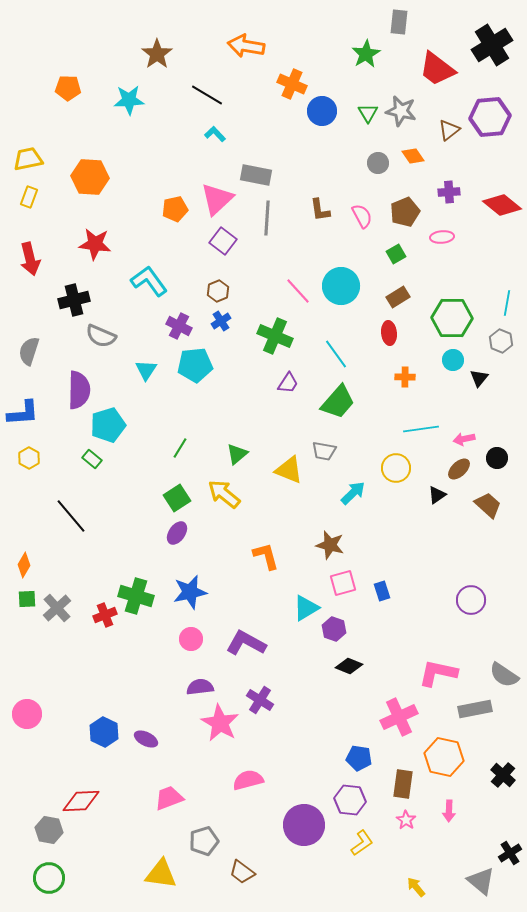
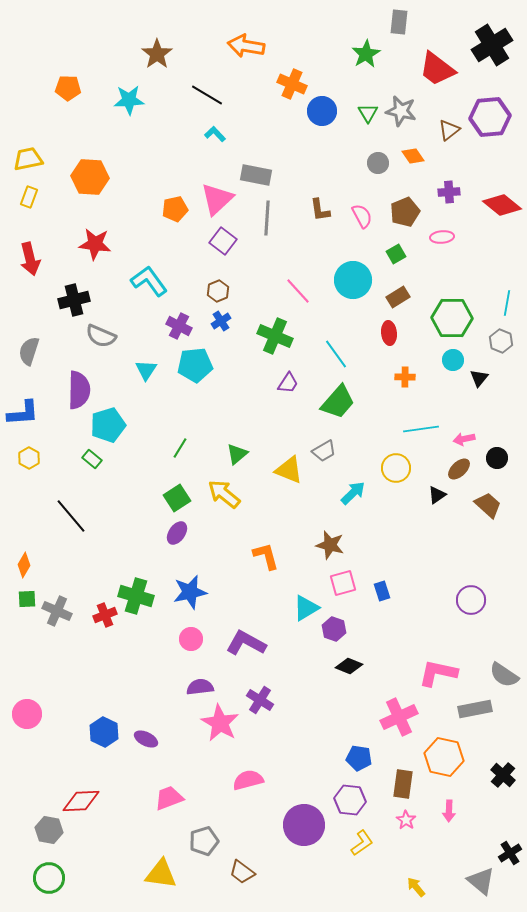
cyan circle at (341, 286): moved 12 px right, 6 px up
gray trapezoid at (324, 451): rotated 40 degrees counterclockwise
gray cross at (57, 608): moved 3 px down; rotated 24 degrees counterclockwise
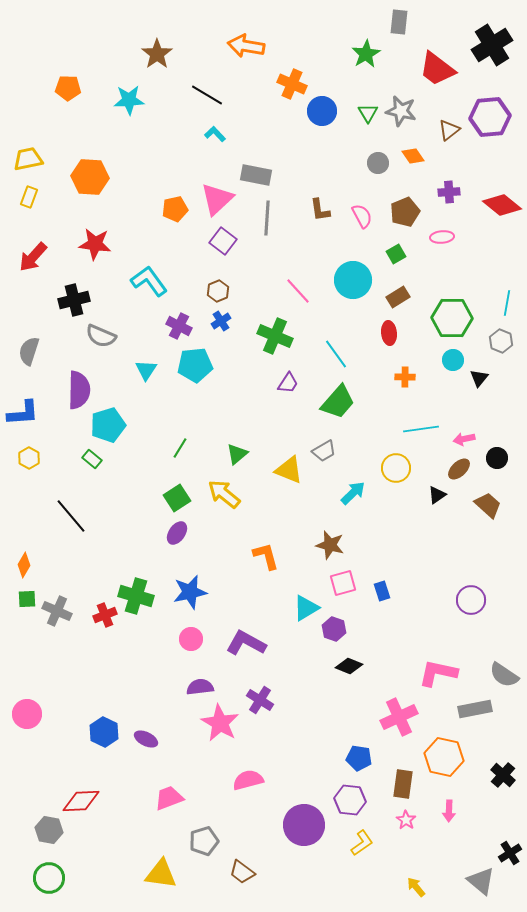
red arrow at (30, 259): moved 3 px right, 2 px up; rotated 56 degrees clockwise
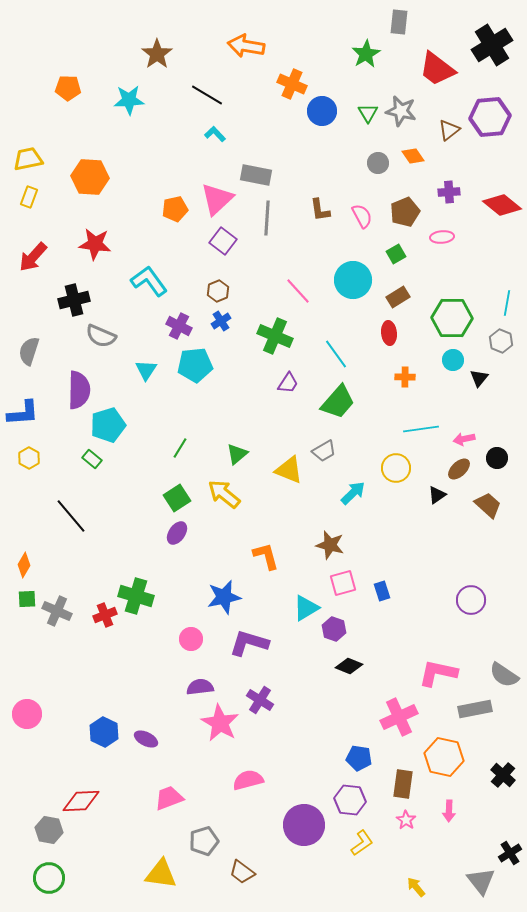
blue star at (190, 592): moved 34 px right, 5 px down
purple L-shape at (246, 643): moved 3 px right; rotated 12 degrees counterclockwise
gray triangle at (481, 881): rotated 12 degrees clockwise
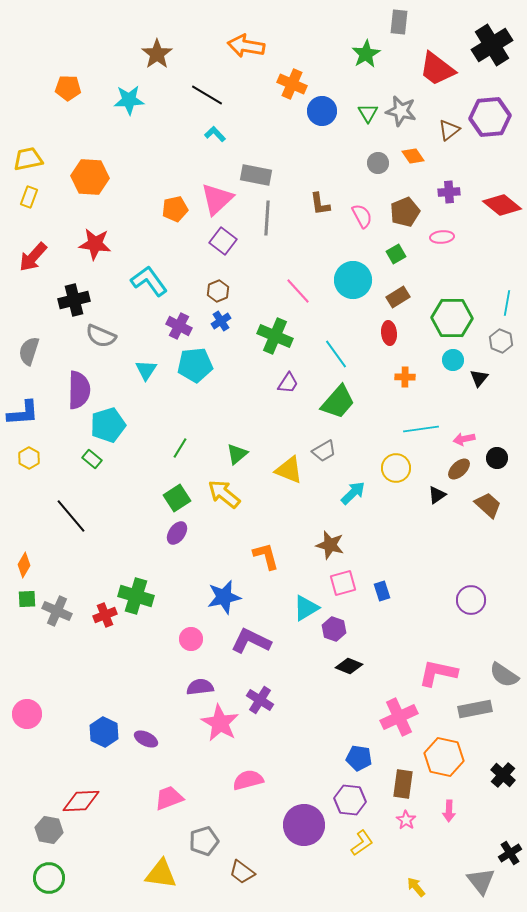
brown L-shape at (320, 210): moved 6 px up
purple L-shape at (249, 643): moved 2 px right, 2 px up; rotated 9 degrees clockwise
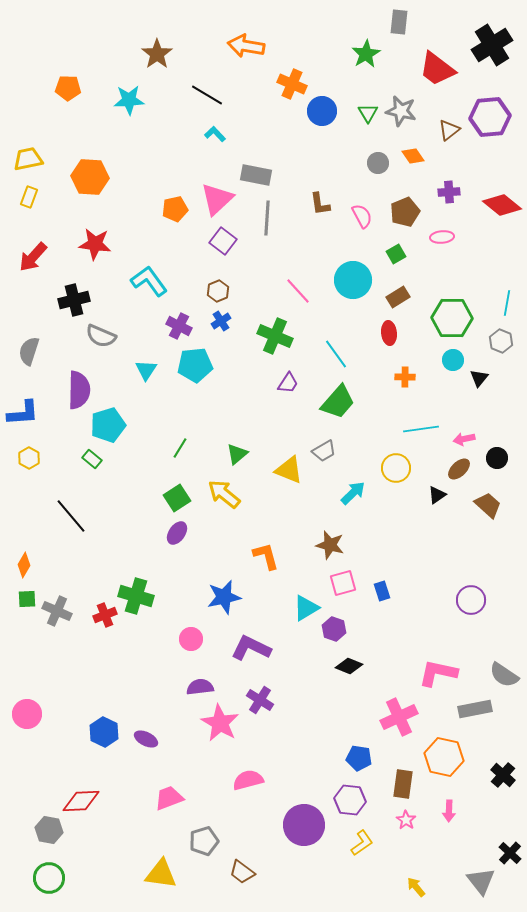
purple L-shape at (251, 641): moved 7 px down
black cross at (510, 853): rotated 15 degrees counterclockwise
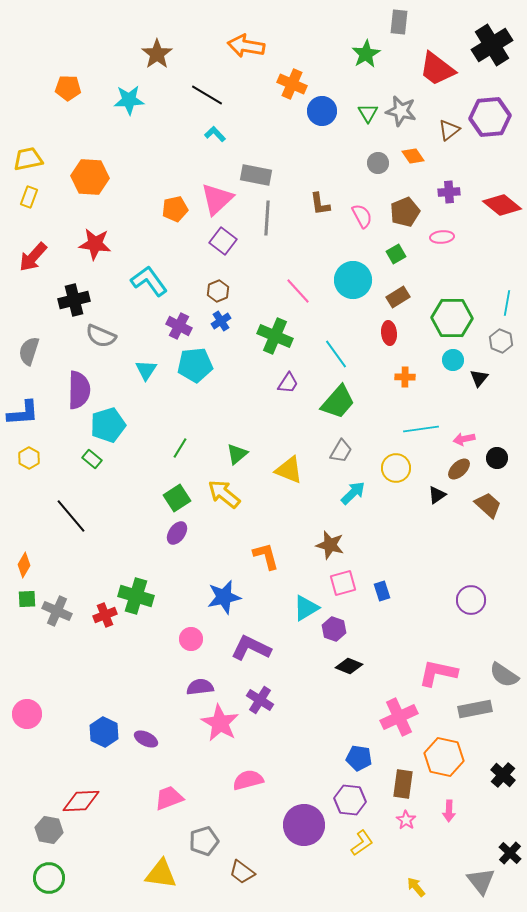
gray trapezoid at (324, 451): moved 17 px right; rotated 30 degrees counterclockwise
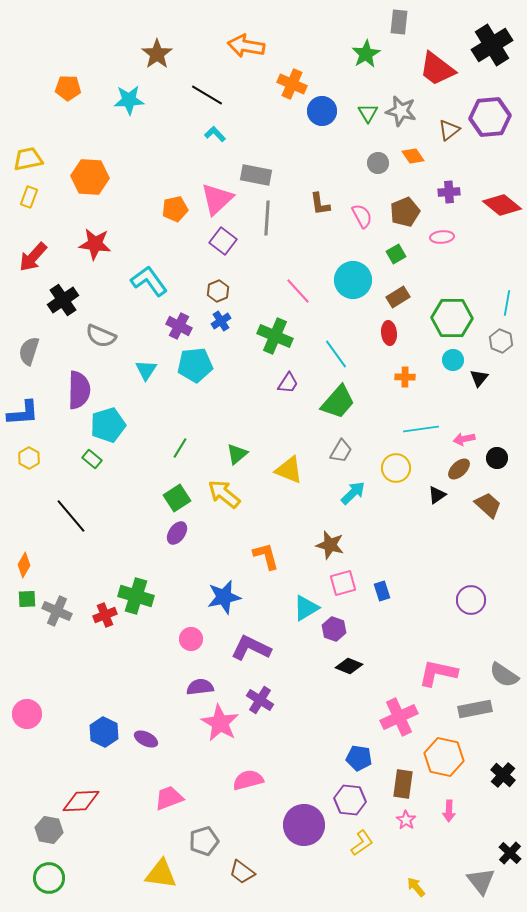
black cross at (74, 300): moved 11 px left; rotated 20 degrees counterclockwise
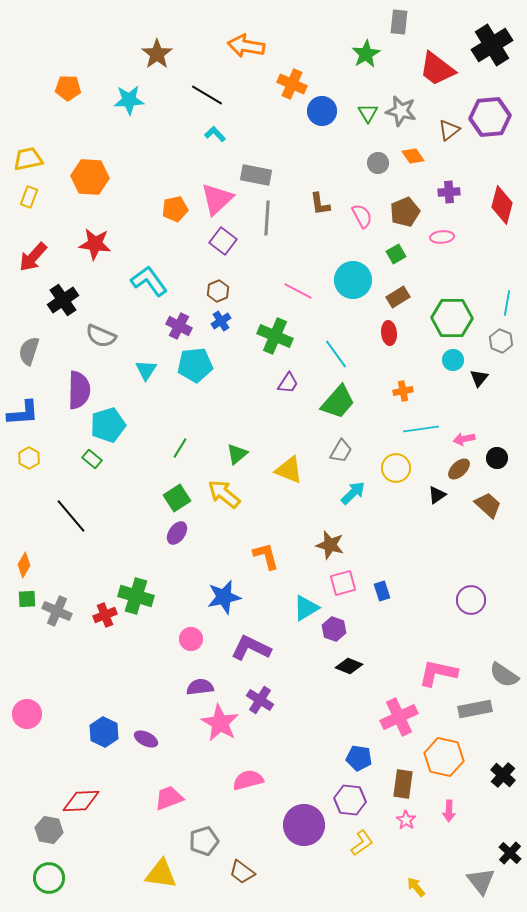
red diamond at (502, 205): rotated 66 degrees clockwise
pink line at (298, 291): rotated 20 degrees counterclockwise
orange cross at (405, 377): moved 2 px left, 14 px down; rotated 12 degrees counterclockwise
